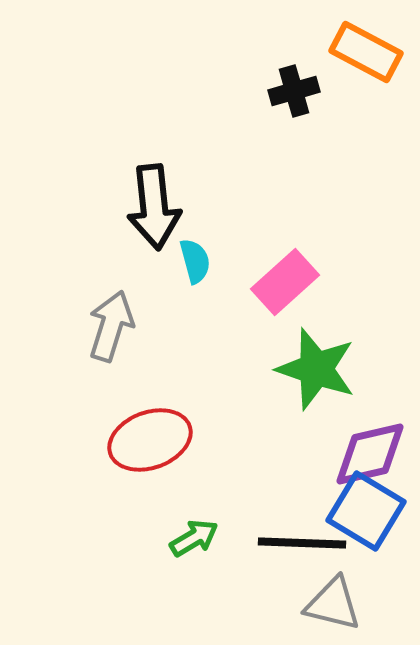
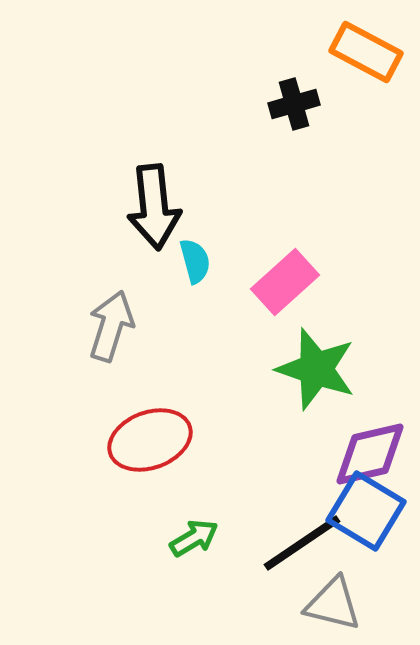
black cross: moved 13 px down
black line: rotated 36 degrees counterclockwise
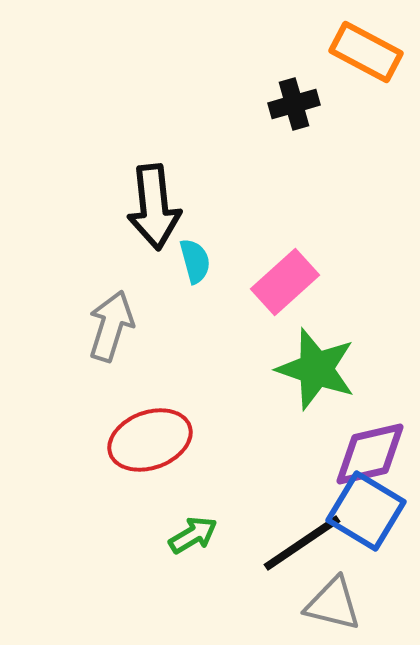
green arrow: moved 1 px left, 3 px up
